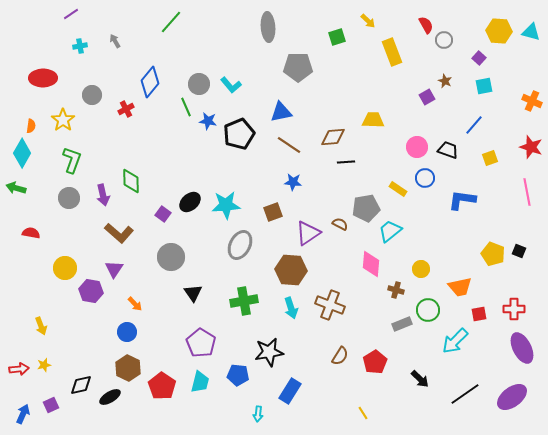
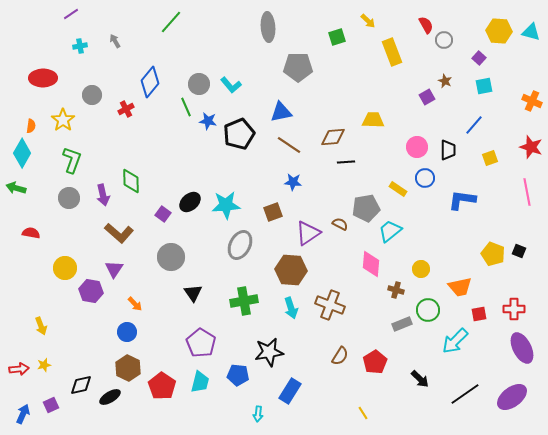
black trapezoid at (448, 150): rotated 70 degrees clockwise
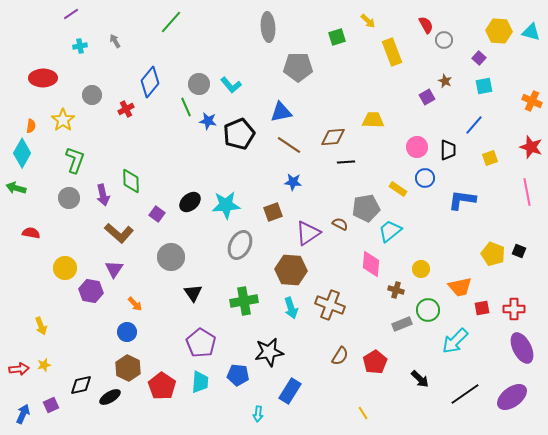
green L-shape at (72, 160): moved 3 px right
purple square at (163, 214): moved 6 px left
red square at (479, 314): moved 3 px right, 6 px up
cyan trapezoid at (200, 382): rotated 10 degrees counterclockwise
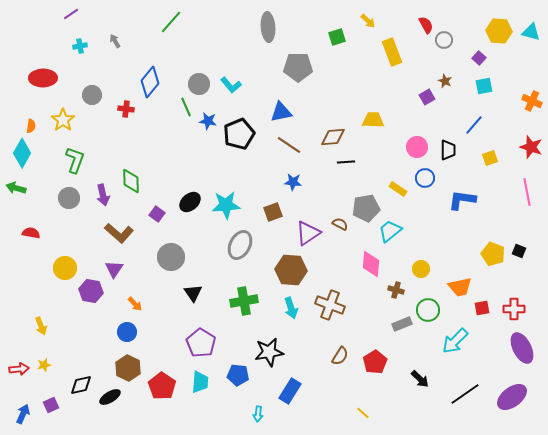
red cross at (126, 109): rotated 35 degrees clockwise
yellow line at (363, 413): rotated 16 degrees counterclockwise
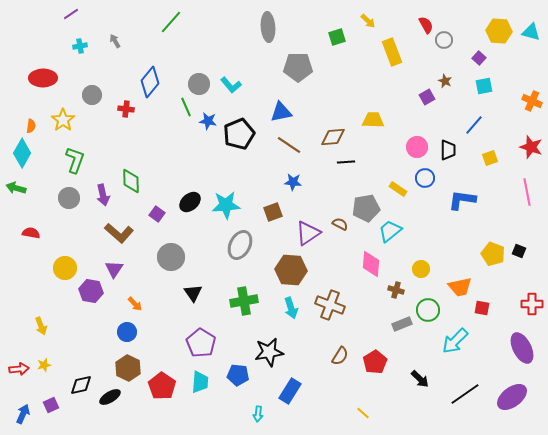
red square at (482, 308): rotated 21 degrees clockwise
red cross at (514, 309): moved 18 px right, 5 px up
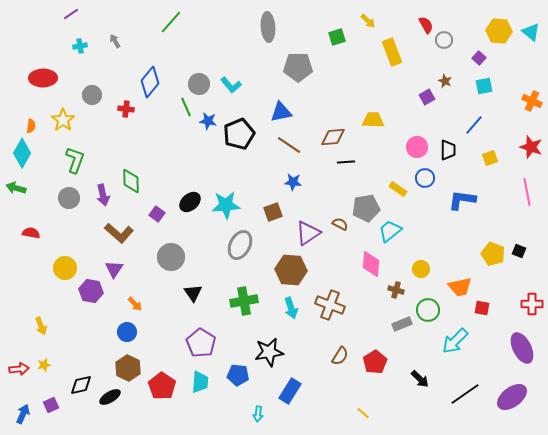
cyan triangle at (531, 32): rotated 24 degrees clockwise
